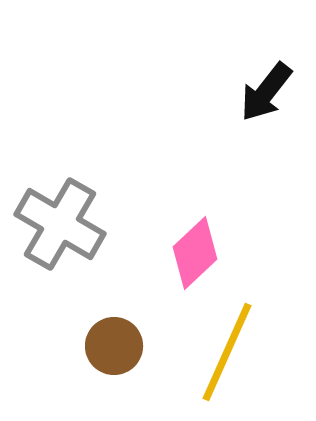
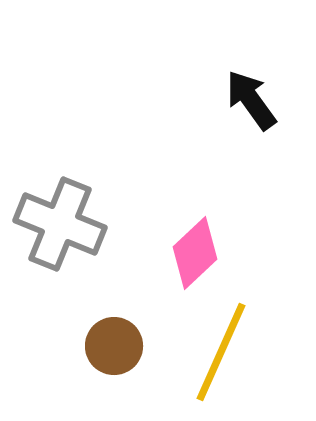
black arrow: moved 15 px left, 8 px down; rotated 106 degrees clockwise
gray cross: rotated 8 degrees counterclockwise
yellow line: moved 6 px left
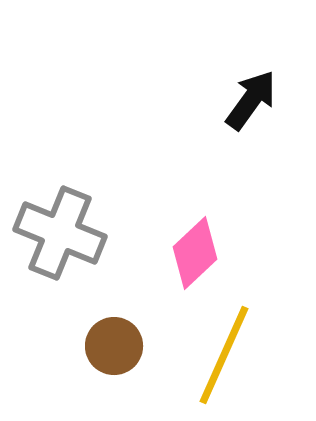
black arrow: rotated 72 degrees clockwise
gray cross: moved 9 px down
yellow line: moved 3 px right, 3 px down
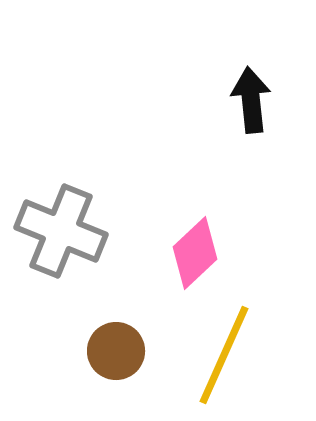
black arrow: rotated 42 degrees counterclockwise
gray cross: moved 1 px right, 2 px up
brown circle: moved 2 px right, 5 px down
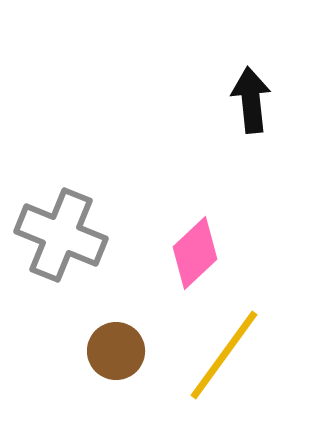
gray cross: moved 4 px down
yellow line: rotated 12 degrees clockwise
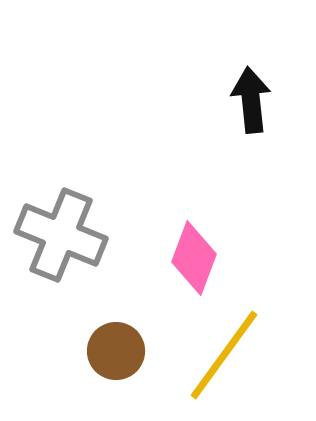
pink diamond: moved 1 px left, 5 px down; rotated 26 degrees counterclockwise
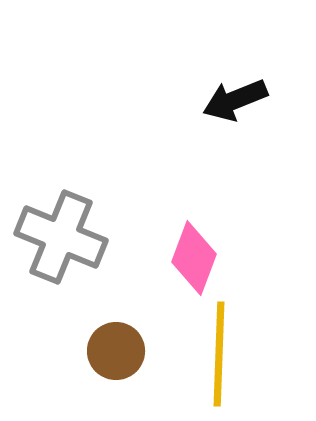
black arrow: moved 16 px left; rotated 106 degrees counterclockwise
gray cross: moved 2 px down
yellow line: moved 5 px left, 1 px up; rotated 34 degrees counterclockwise
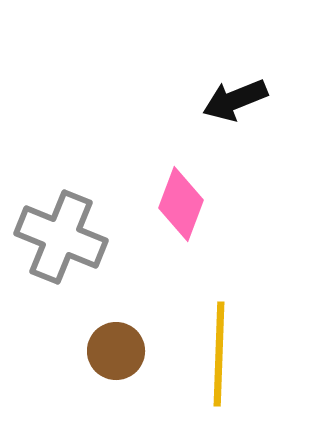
pink diamond: moved 13 px left, 54 px up
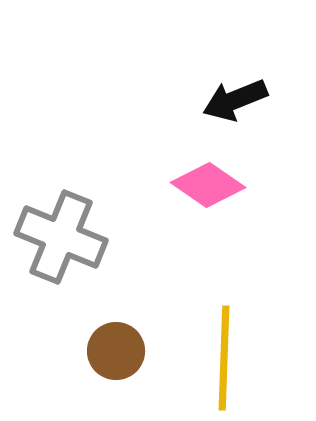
pink diamond: moved 27 px right, 19 px up; rotated 76 degrees counterclockwise
yellow line: moved 5 px right, 4 px down
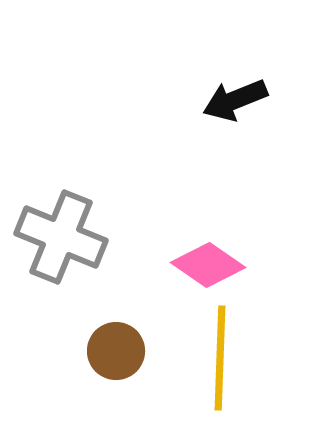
pink diamond: moved 80 px down
yellow line: moved 4 px left
